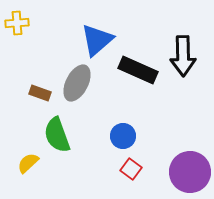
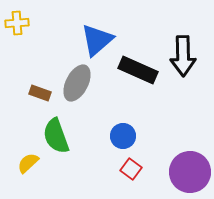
green semicircle: moved 1 px left, 1 px down
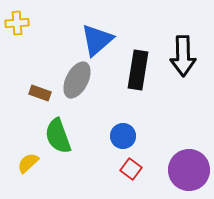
black rectangle: rotated 75 degrees clockwise
gray ellipse: moved 3 px up
green semicircle: moved 2 px right
purple circle: moved 1 px left, 2 px up
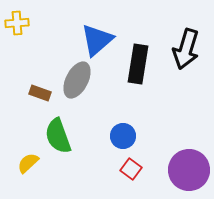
black arrow: moved 3 px right, 7 px up; rotated 18 degrees clockwise
black rectangle: moved 6 px up
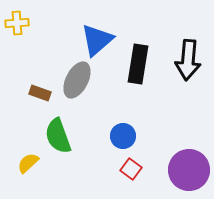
black arrow: moved 2 px right, 11 px down; rotated 12 degrees counterclockwise
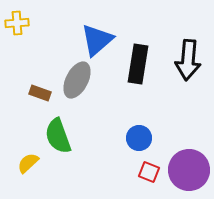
blue circle: moved 16 px right, 2 px down
red square: moved 18 px right, 3 px down; rotated 15 degrees counterclockwise
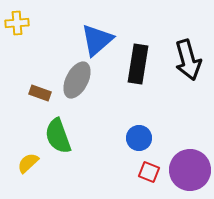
black arrow: rotated 21 degrees counterclockwise
purple circle: moved 1 px right
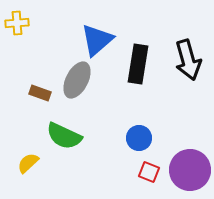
green semicircle: moved 6 px right; rotated 45 degrees counterclockwise
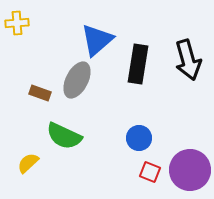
red square: moved 1 px right
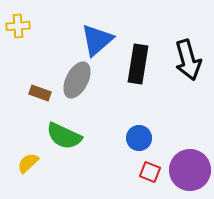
yellow cross: moved 1 px right, 3 px down
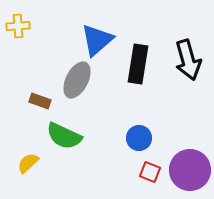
brown rectangle: moved 8 px down
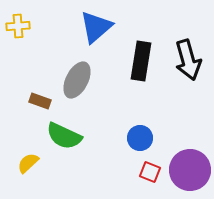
blue triangle: moved 1 px left, 13 px up
black rectangle: moved 3 px right, 3 px up
blue circle: moved 1 px right
